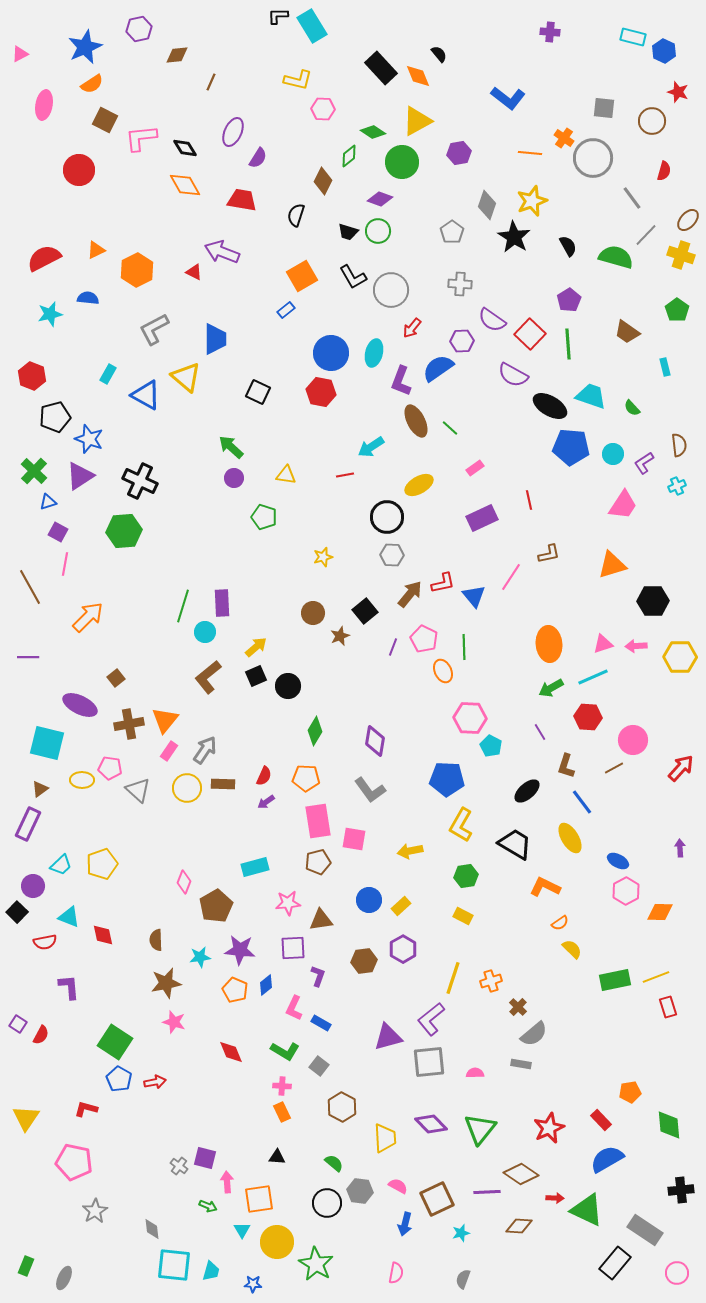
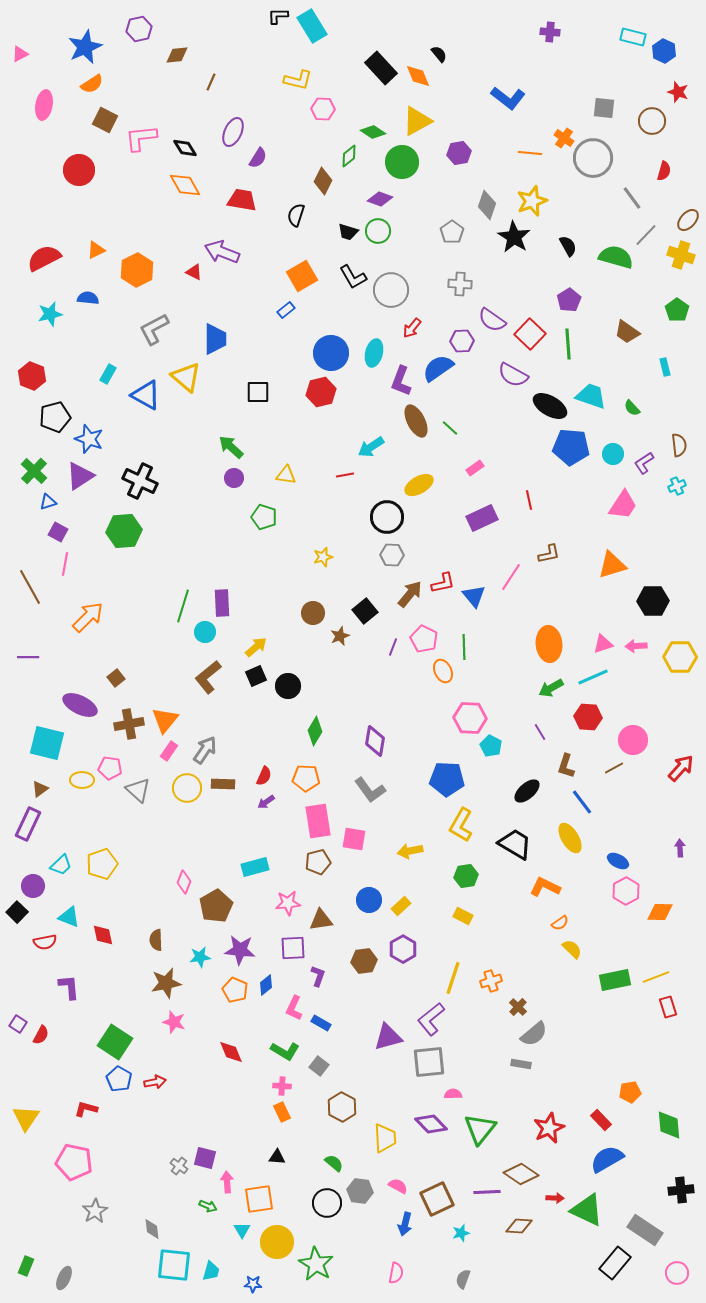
black square at (258, 392): rotated 25 degrees counterclockwise
red hexagon at (321, 392): rotated 24 degrees counterclockwise
pink semicircle at (475, 1073): moved 22 px left, 21 px down
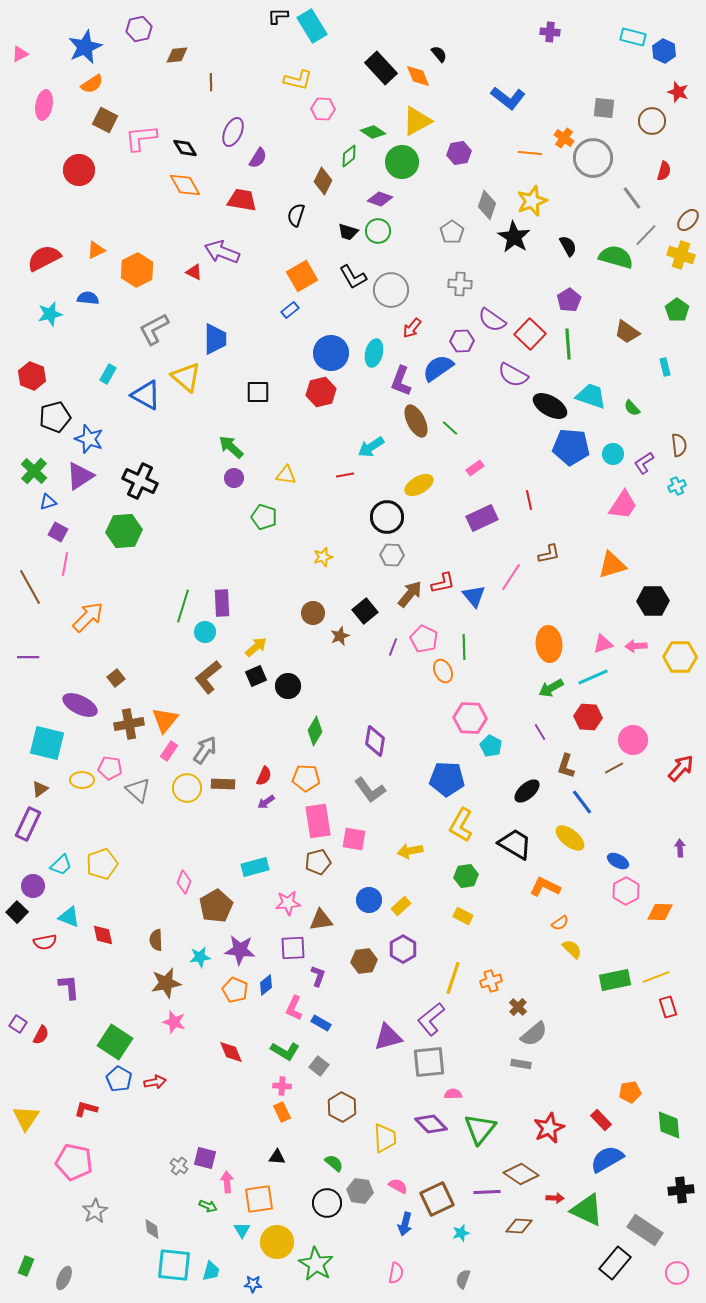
brown line at (211, 82): rotated 24 degrees counterclockwise
blue rectangle at (286, 310): moved 4 px right
yellow ellipse at (570, 838): rotated 20 degrees counterclockwise
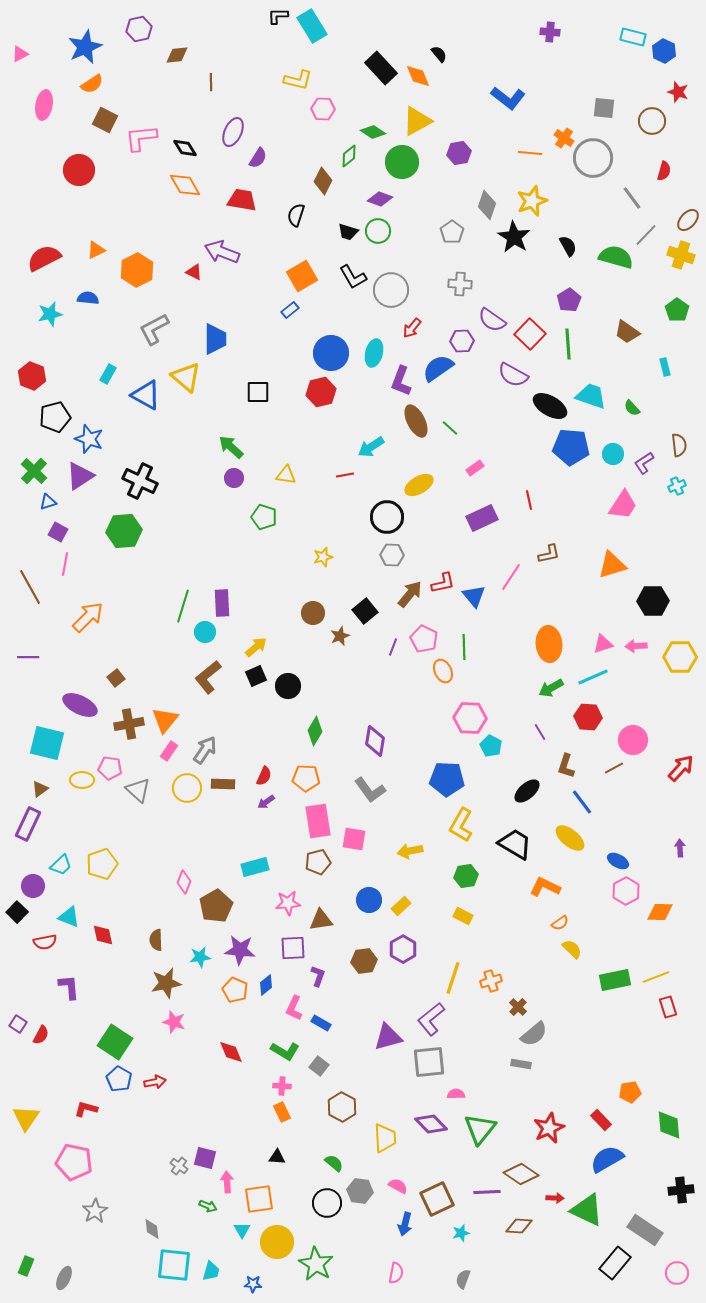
pink semicircle at (453, 1094): moved 3 px right
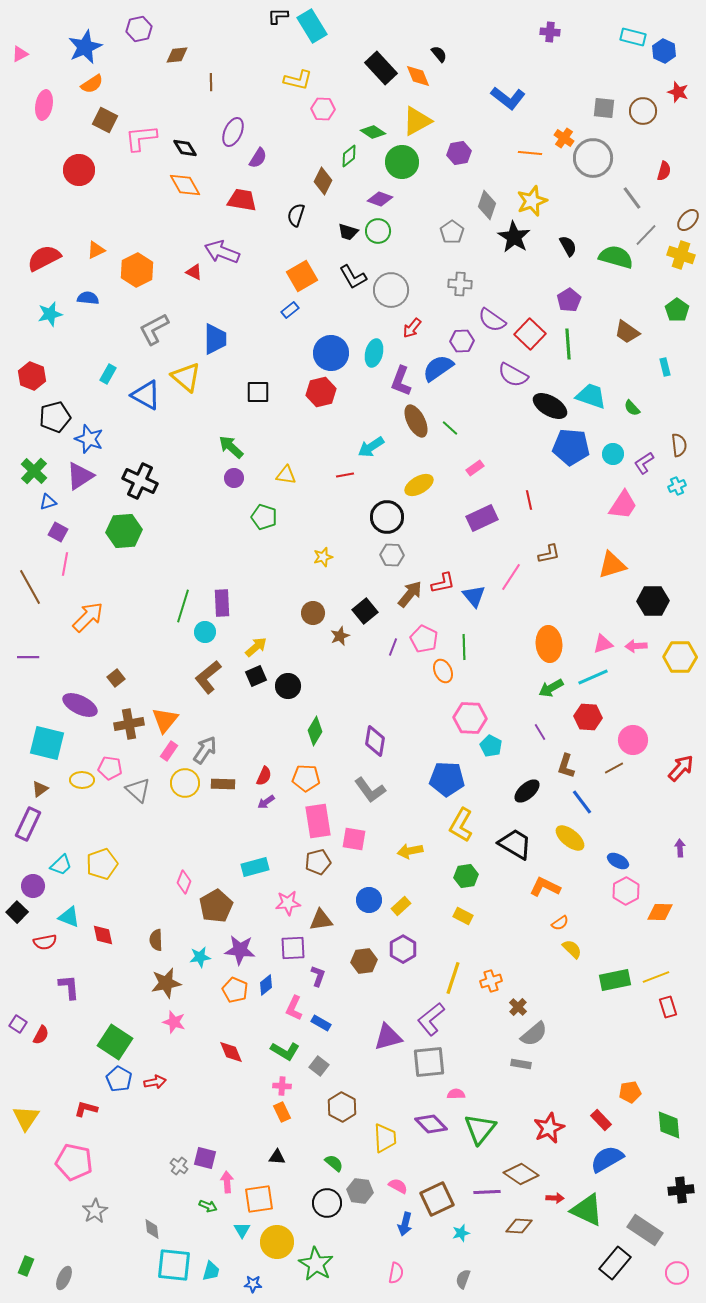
brown circle at (652, 121): moved 9 px left, 10 px up
yellow circle at (187, 788): moved 2 px left, 5 px up
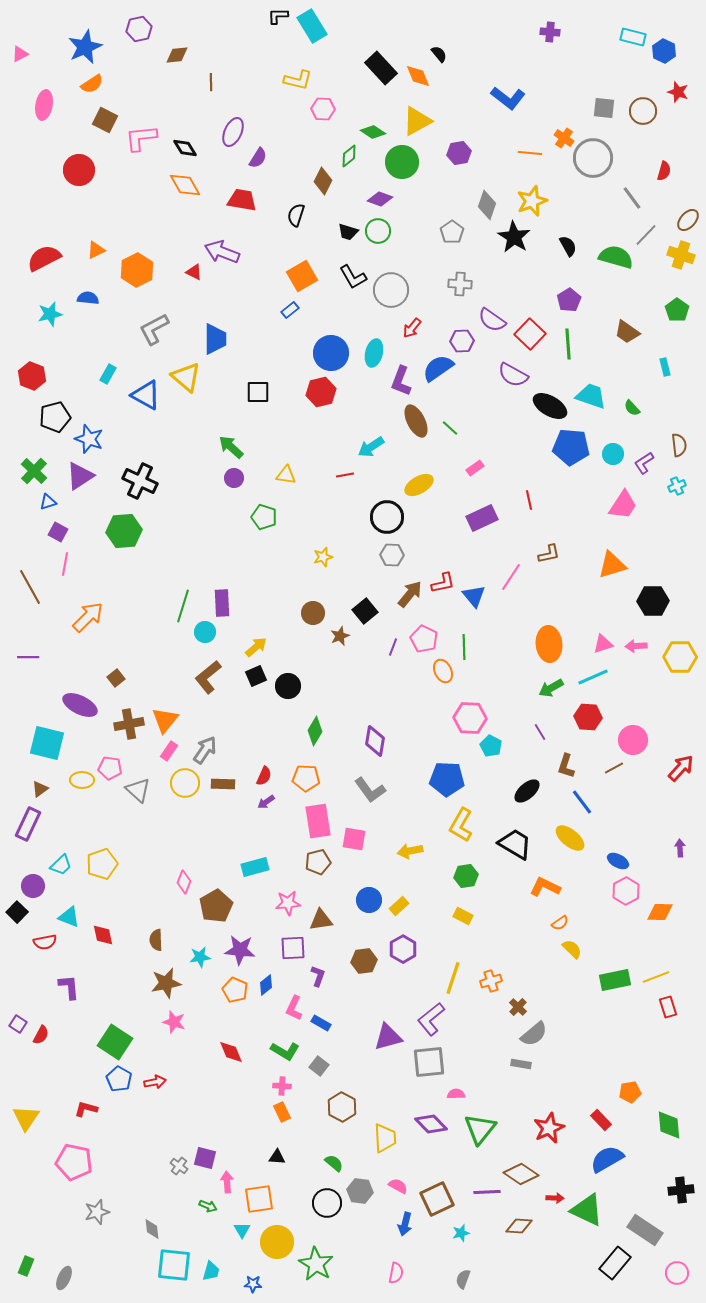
yellow rectangle at (401, 906): moved 2 px left
gray star at (95, 1211): moved 2 px right, 1 px down; rotated 15 degrees clockwise
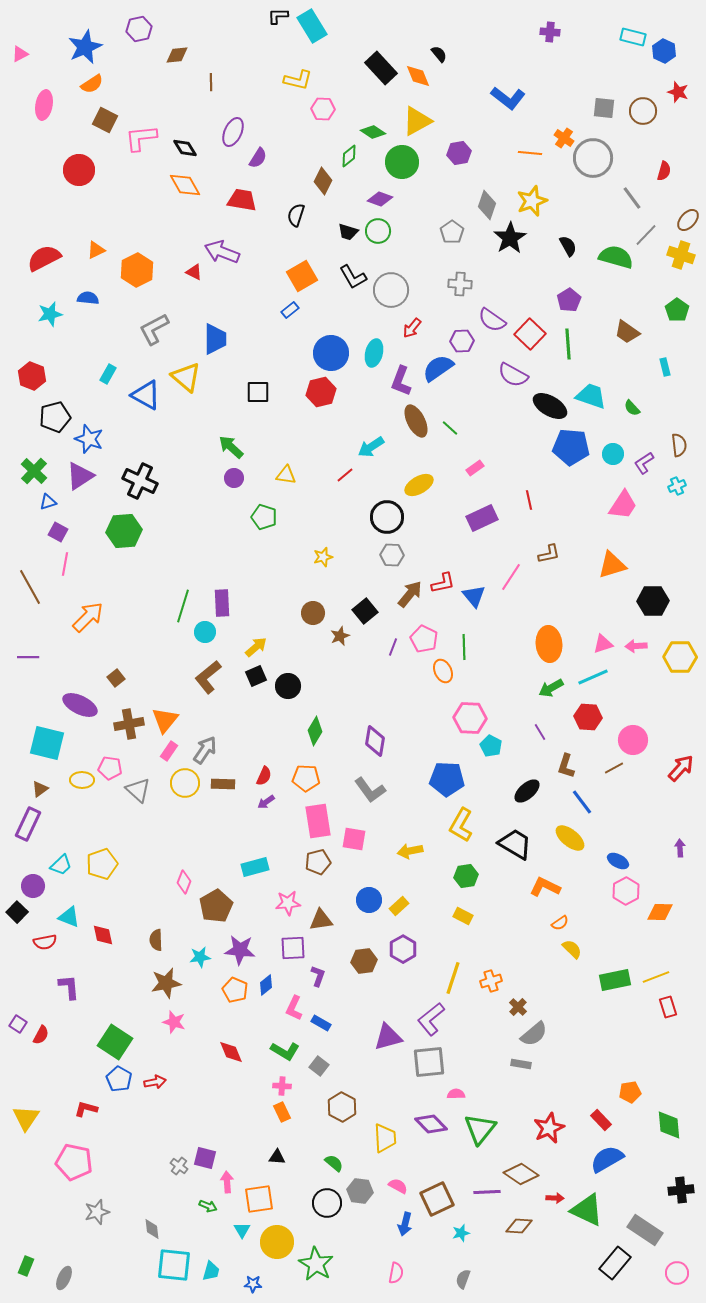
black star at (514, 237): moved 4 px left, 1 px down; rotated 8 degrees clockwise
red line at (345, 475): rotated 30 degrees counterclockwise
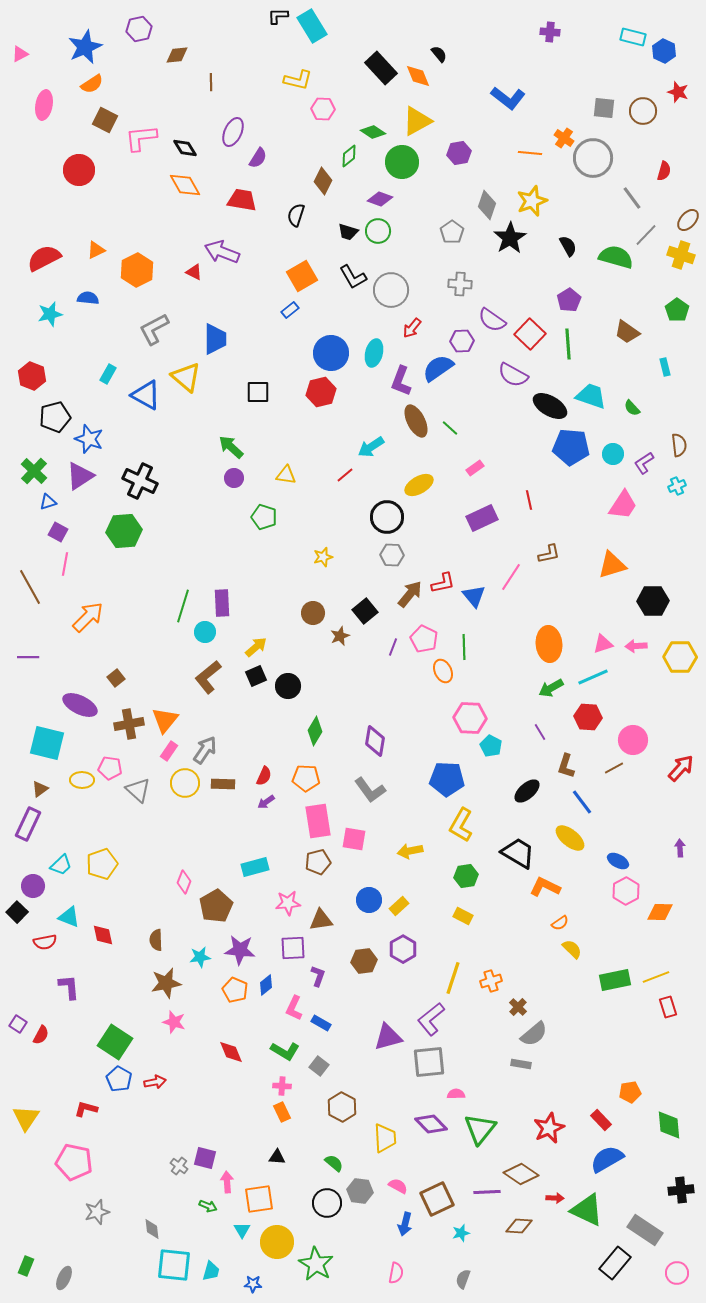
black trapezoid at (515, 844): moved 3 px right, 9 px down
